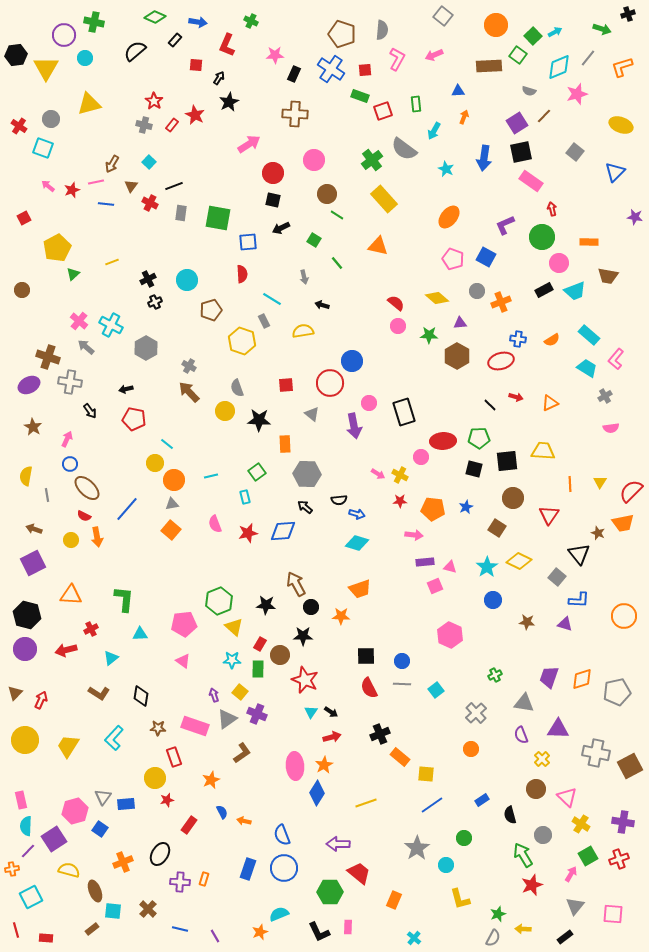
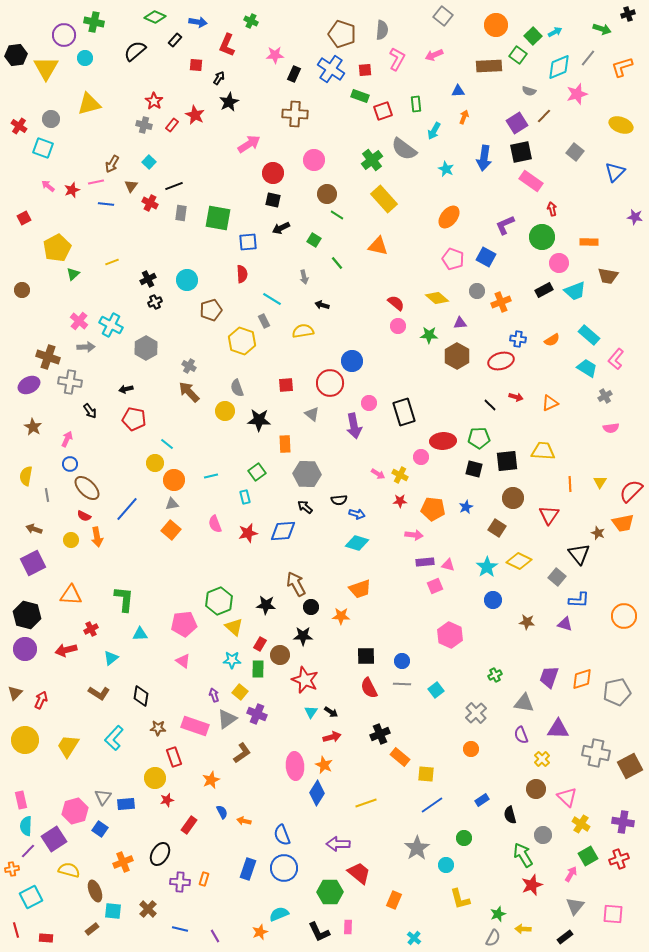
gray arrow at (86, 347): rotated 138 degrees clockwise
pink triangle at (450, 567): moved 2 px left, 2 px up
orange star at (324, 765): rotated 18 degrees counterclockwise
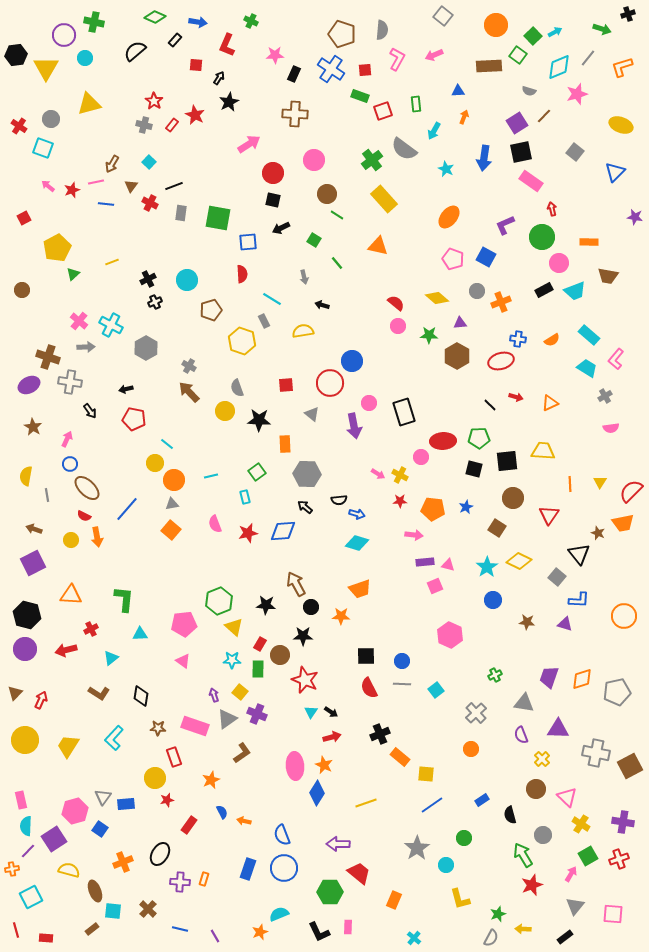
gray semicircle at (493, 938): moved 2 px left
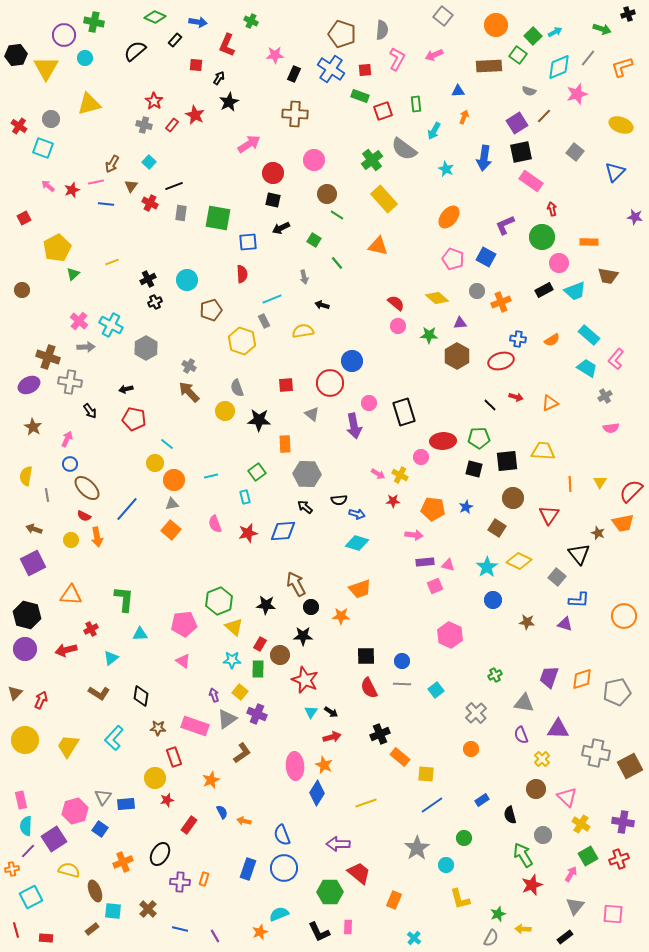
cyan line at (272, 299): rotated 54 degrees counterclockwise
red star at (400, 501): moved 7 px left
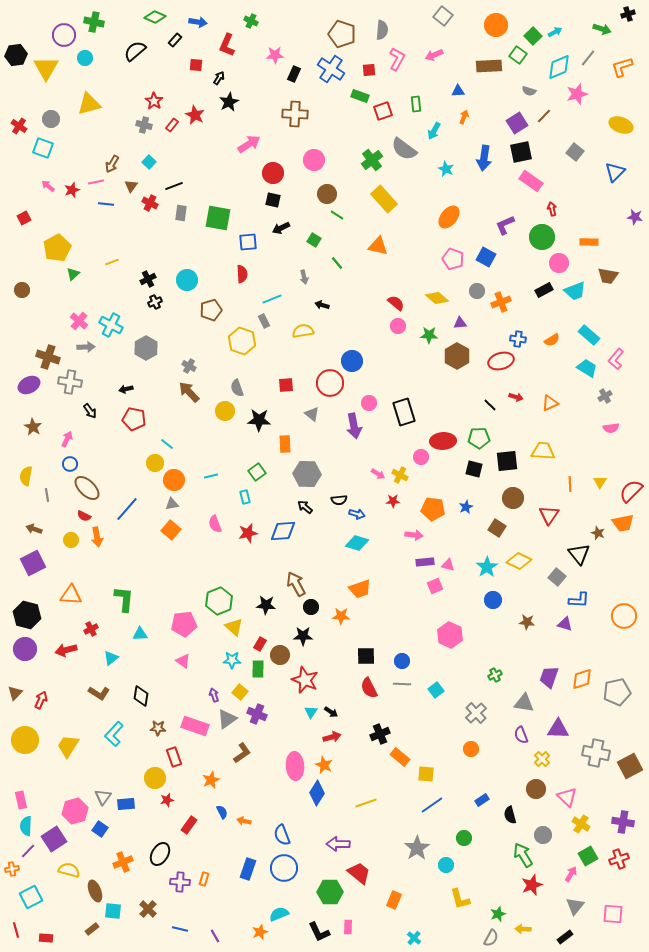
red square at (365, 70): moved 4 px right
cyan L-shape at (114, 738): moved 4 px up
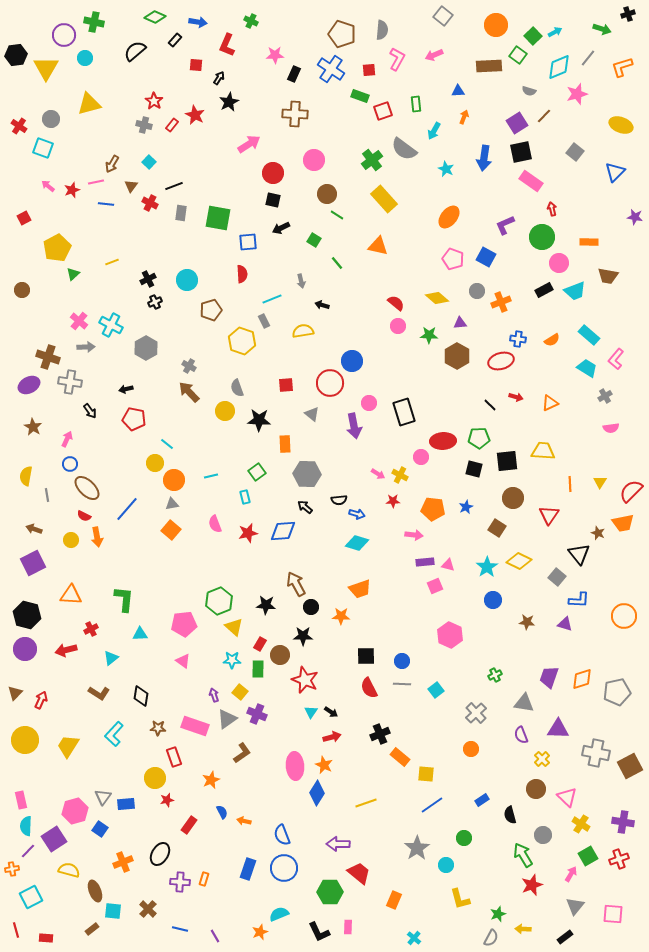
gray arrow at (304, 277): moved 3 px left, 4 px down
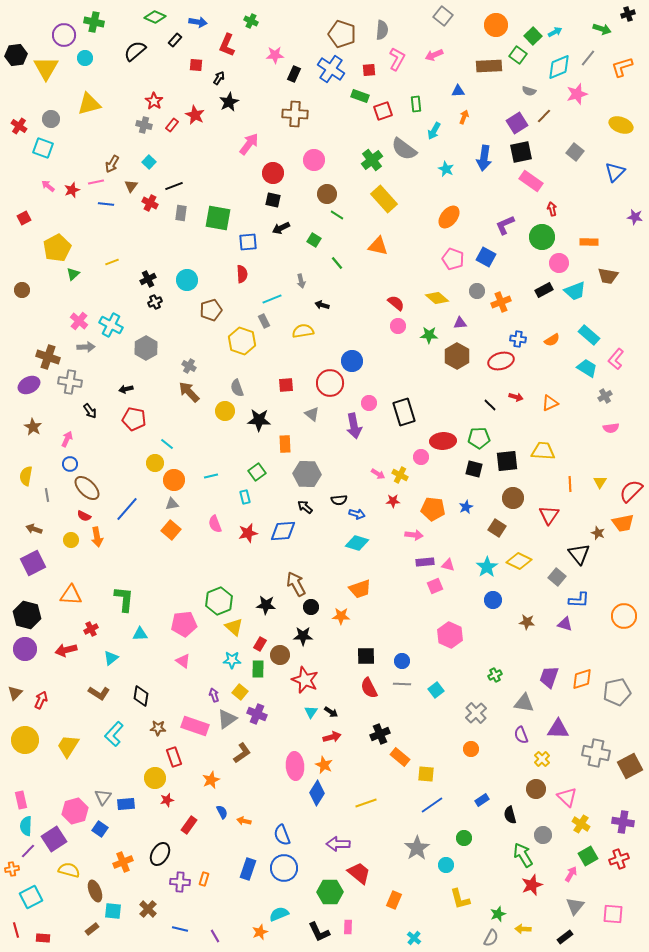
pink arrow at (249, 144): rotated 20 degrees counterclockwise
red rectangle at (46, 938): moved 3 px left
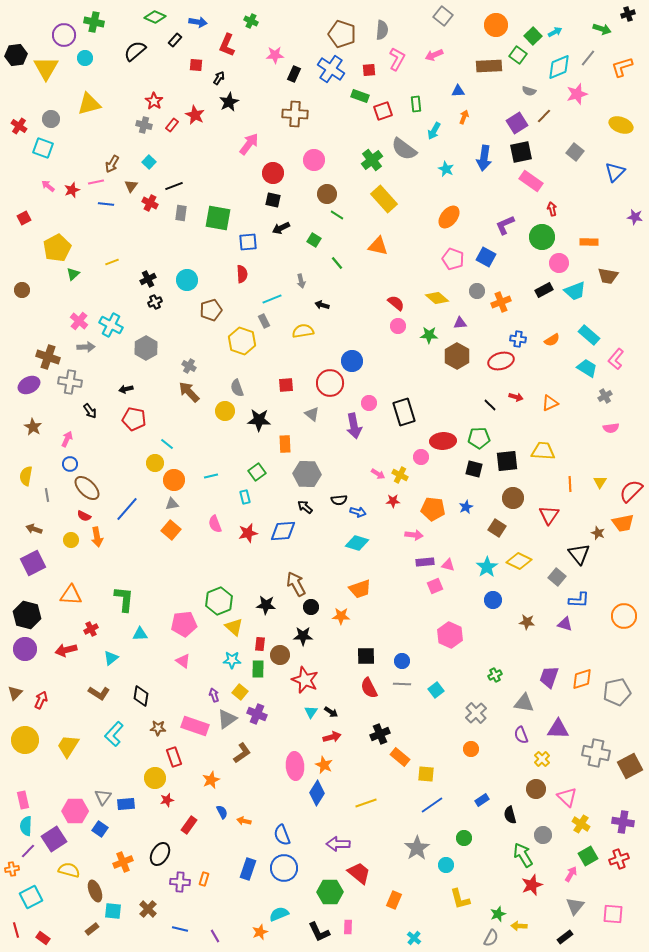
blue arrow at (357, 514): moved 1 px right, 2 px up
red rectangle at (260, 644): rotated 24 degrees counterclockwise
pink rectangle at (21, 800): moved 2 px right
pink hexagon at (75, 811): rotated 15 degrees clockwise
yellow arrow at (523, 929): moved 4 px left, 3 px up
red rectangle at (43, 938): rotated 32 degrees clockwise
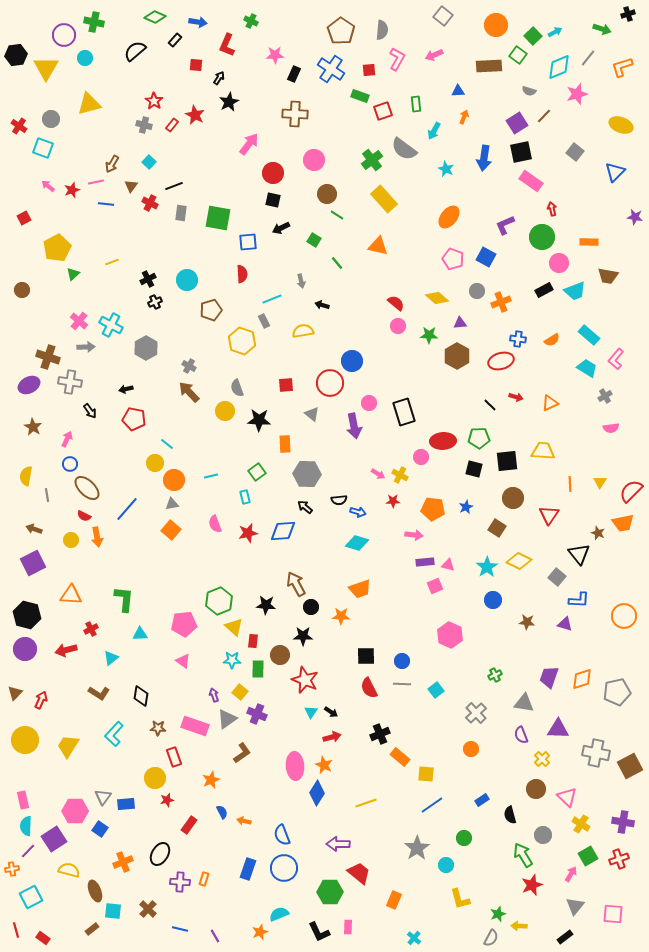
brown pentagon at (342, 34): moved 1 px left, 3 px up; rotated 16 degrees clockwise
red rectangle at (260, 644): moved 7 px left, 3 px up
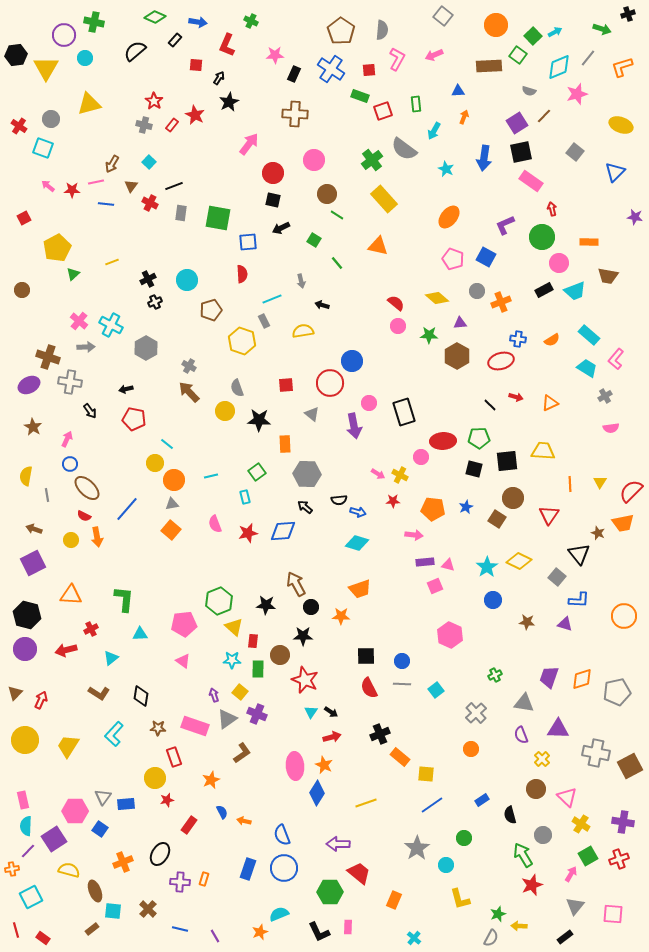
red star at (72, 190): rotated 21 degrees clockwise
brown square at (497, 528): moved 9 px up
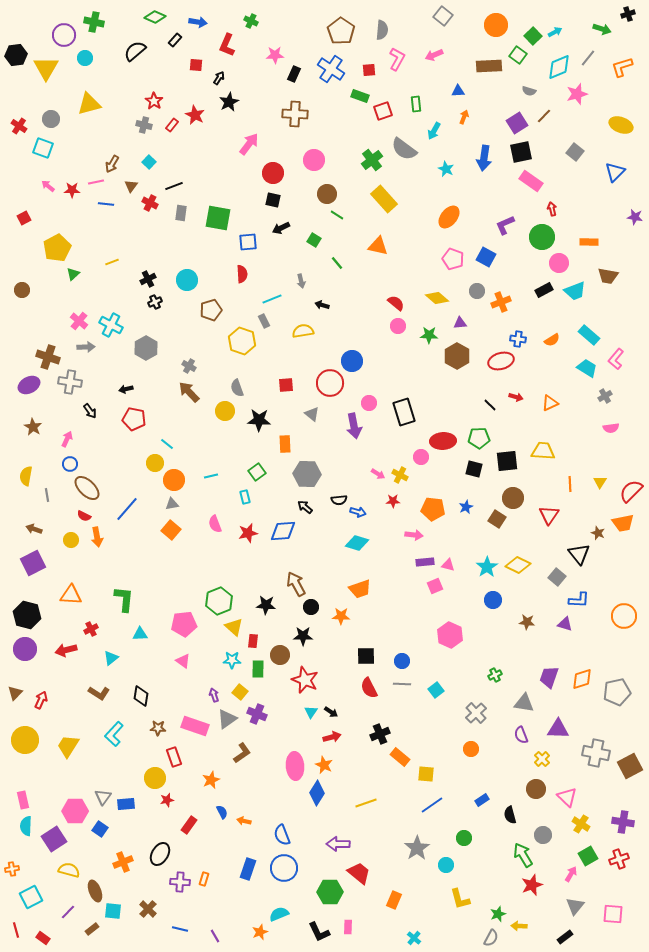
yellow diamond at (519, 561): moved 1 px left, 4 px down
purple line at (28, 851): moved 40 px right, 61 px down
